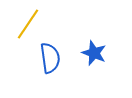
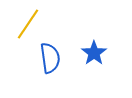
blue star: rotated 15 degrees clockwise
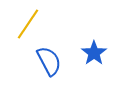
blue semicircle: moved 1 px left, 3 px down; rotated 20 degrees counterclockwise
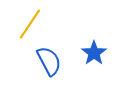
yellow line: moved 2 px right
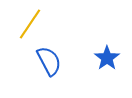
blue star: moved 13 px right, 5 px down
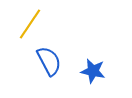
blue star: moved 14 px left, 13 px down; rotated 25 degrees counterclockwise
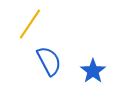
blue star: rotated 25 degrees clockwise
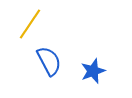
blue star: rotated 15 degrees clockwise
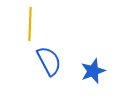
yellow line: rotated 32 degrees counterclockwise
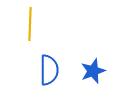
blue semicircle: moved 9 px down; rotated 28 degrees clockwise
